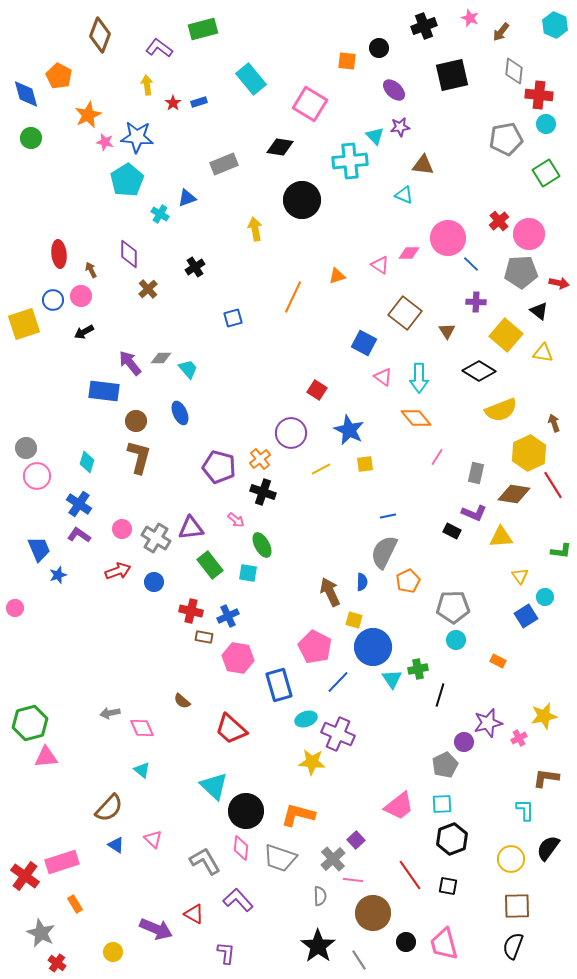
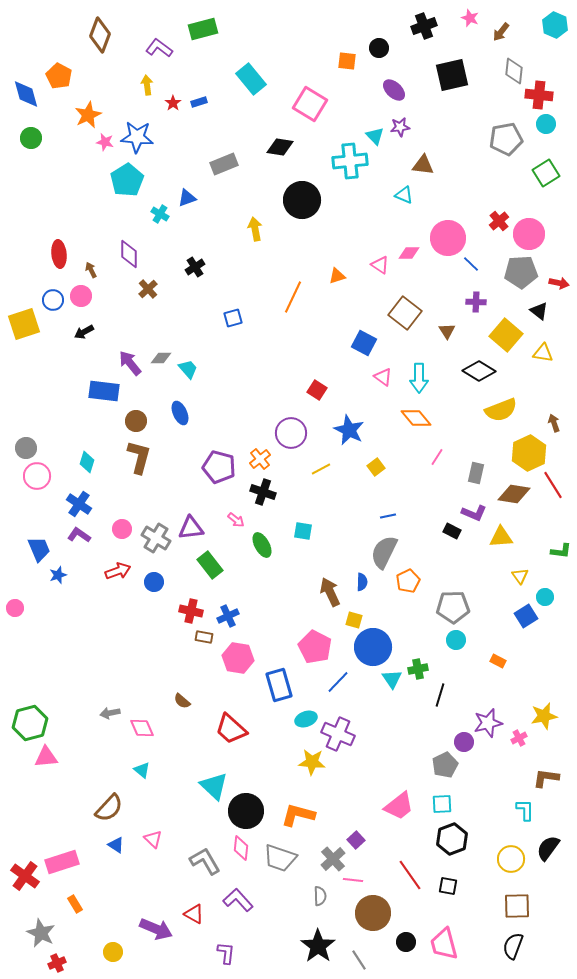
yellow square at (365, 464): moved 11 px right, 3 px down; rotated 30 degrees counterclockwise
cyan square at (248, 573): moved 55 px right, 42 px up
red cross at (57, 963): rotated 30 degrees clockwise
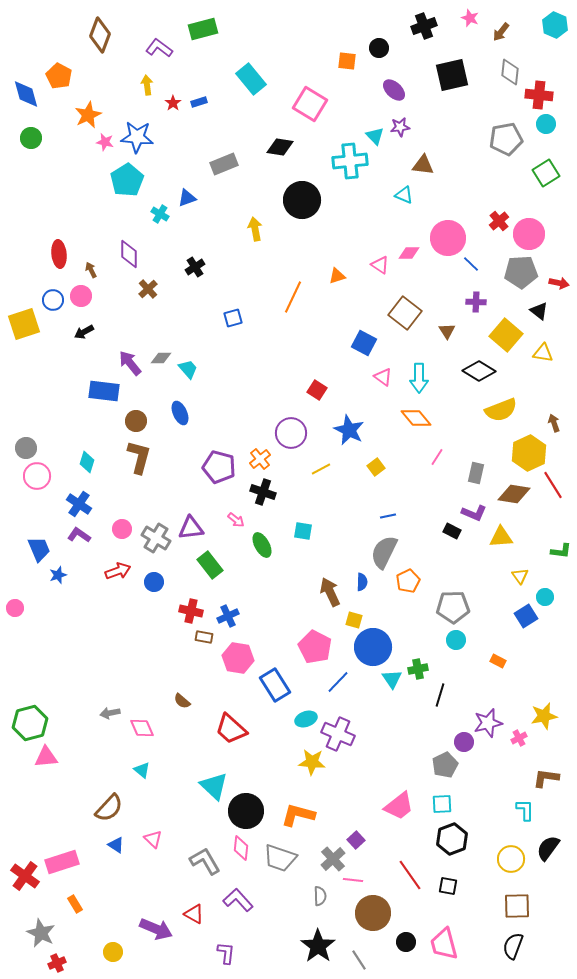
gray diamond at (514, 71): moved 4 px left, 1 px down
blue rectangle at (279, 685): moved 4 px left; rotated 16 degrees counterclockwise
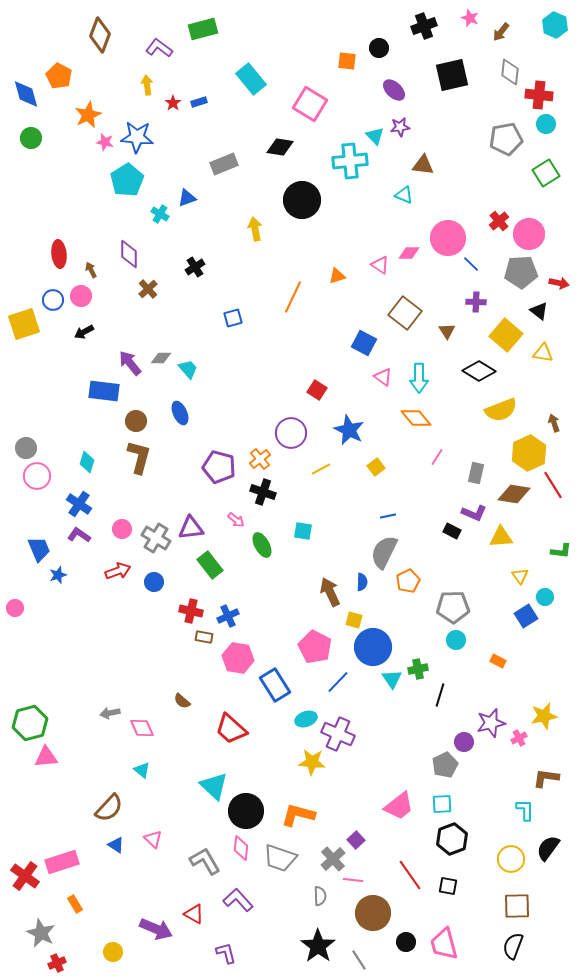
purple star at (488, 723): moved 3 px right
purple L-shape at (226, 953): rotated 20 degrees counterclockwise
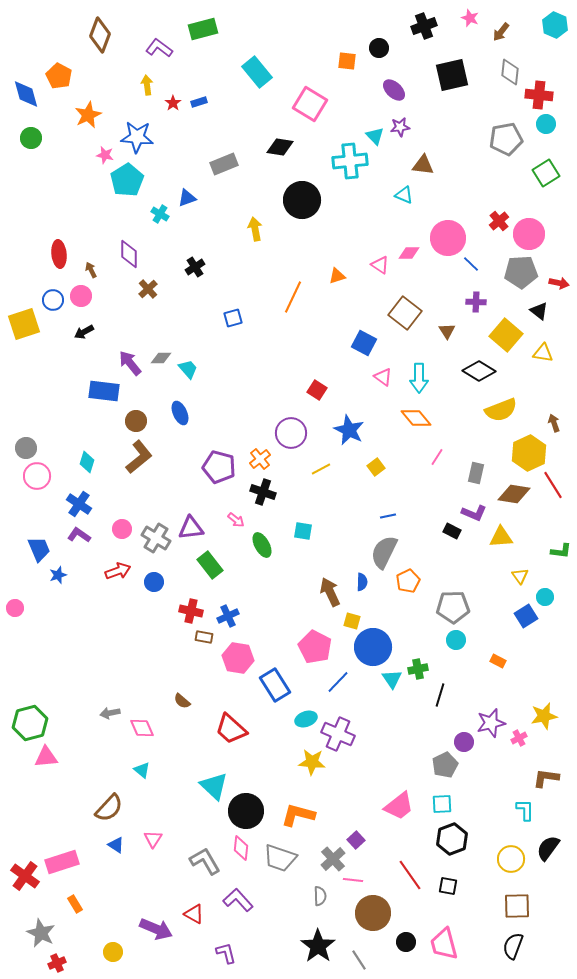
cyan rectangle at (251, 79): moved 6 px right, 7 px up
pink star at (105, 142): moved 13 px down
brown L-shape at (139, 457): rotated 36 degrees clockwise
yellow square at (354, 620): moved 2 px left, 1 px down
pink triangle at (153, 839): rotated 18 degrees clockwise
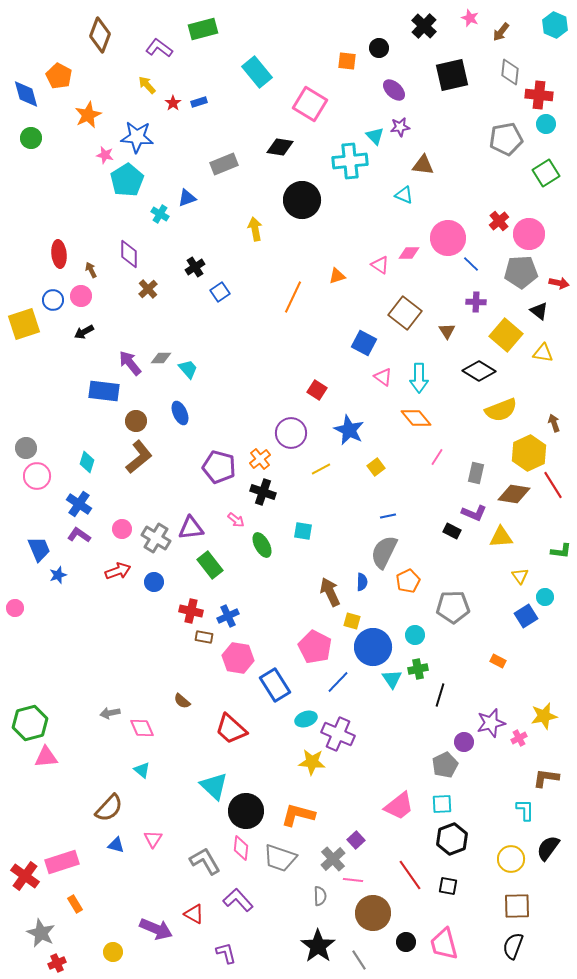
black cross at (424, 26): rotated 25 degrees counterclockwise
yellow arrow at (147, 85): rotated 36 degrees counterclockwise
blue square at (233, 318): moved 13 px left, 26 px up; rotated 18 degrees counterclockwise
cyan circle at (456, 640): moved 41 px left, 5 px up
blue triangle at (116, 845): rotated 18 degrees counterclockwise
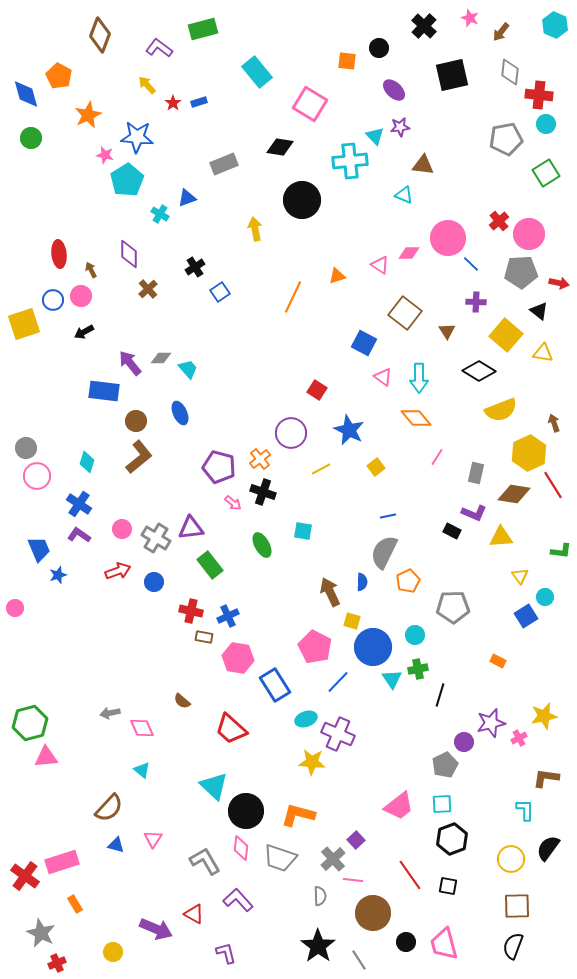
pink arrow at (236, 520): moved 3 px left, 17 px up
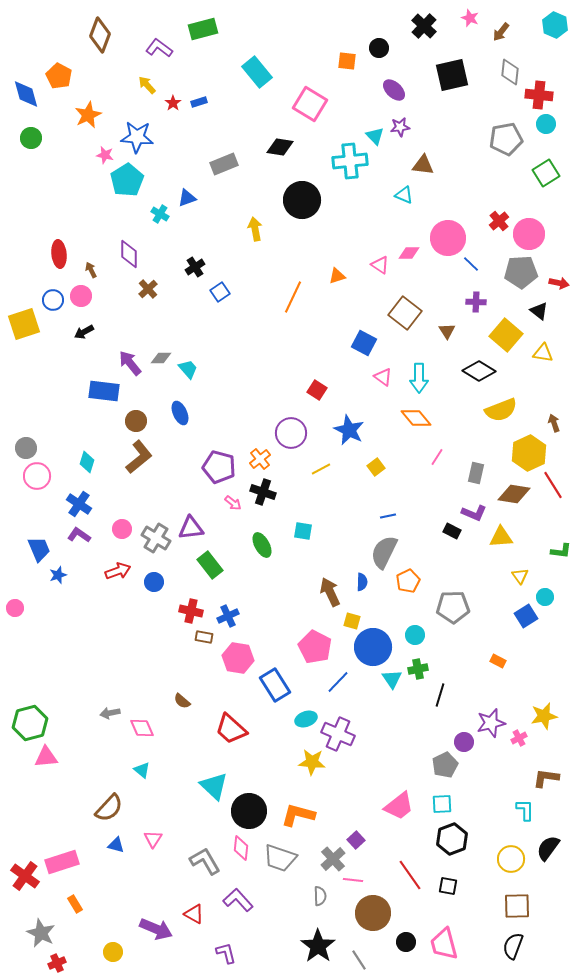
black circle at (246, 811): moved 3 px right
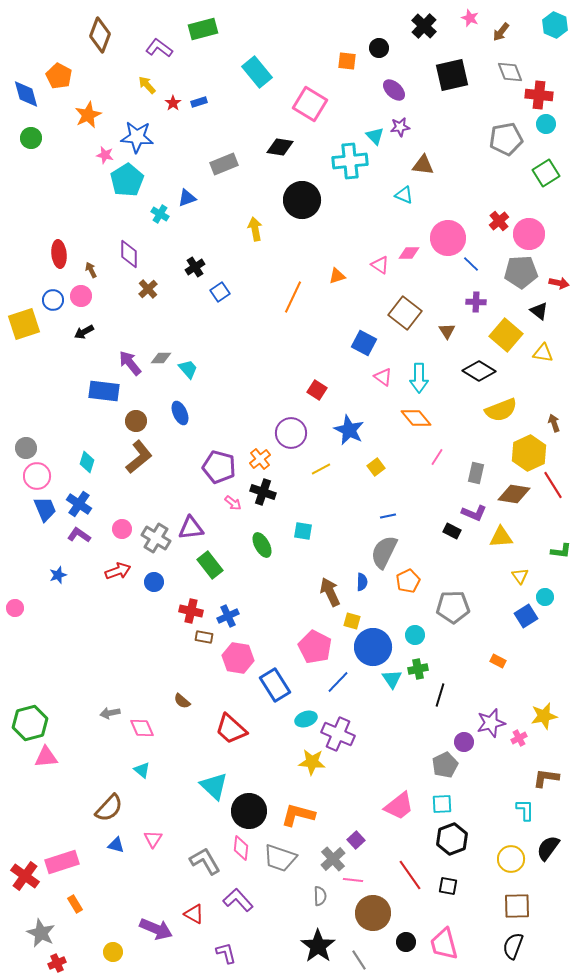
gray diamond at (510, 72): rotated 28 degrees counterclockwise
blue trapezoid at (39, 549): moved 6 px right, 40 px up
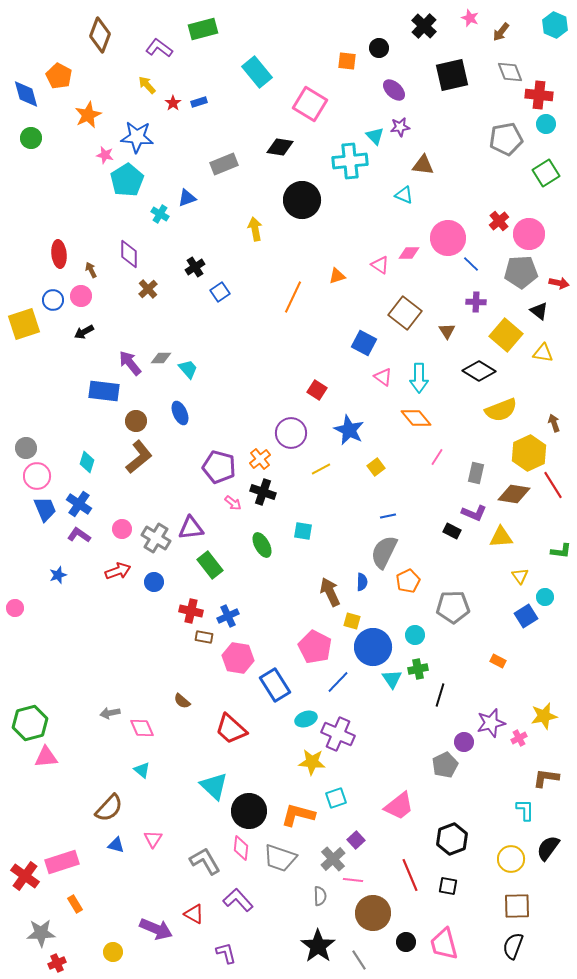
cyan square at (442, 804): moved 106 px left, 6 px up; rotated 15 degrees counterclockwise
red line at (410, 875): rotated 12 degrees clockwise
gray star at (41, 933): rotated 28 degrees counterclockwise
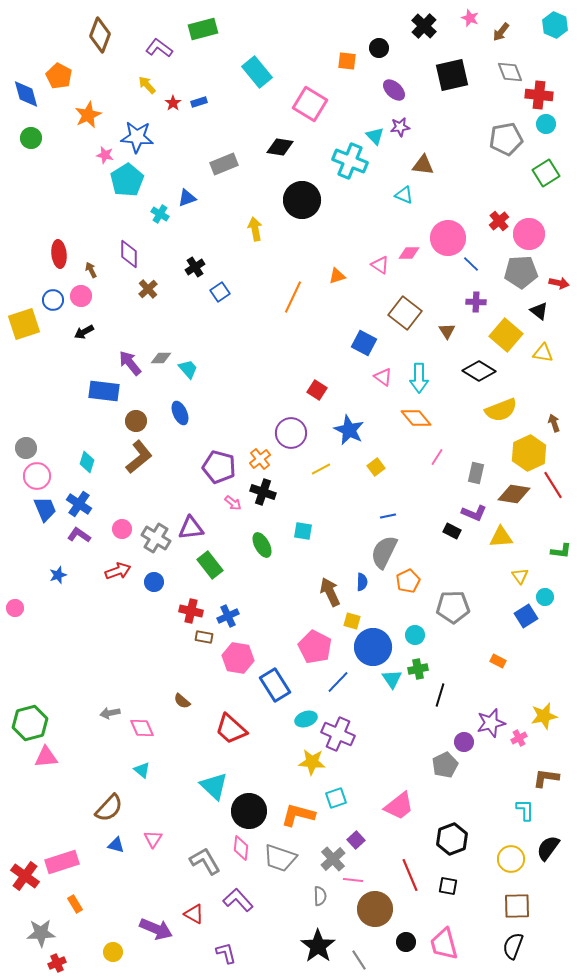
cyan cross at (350, 161): rotated 28 degrees clockwise
brown circle at (373, 913): moved 2 px right, 4 px up
